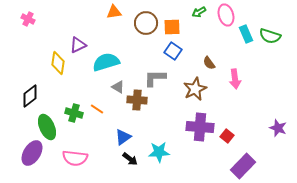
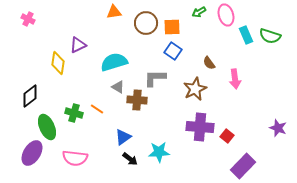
cyan rectangle: moved 1 px down
cyan semicircle: moved 8 px right
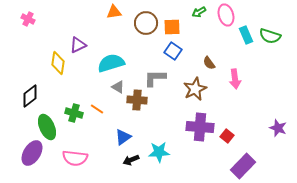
cyan semicircle: moved 3 px left, 1 px down
black arrow: moved 1 px right, 1 px down; rotated 119 degrees clockwise
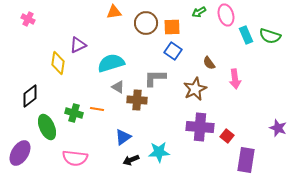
orange line: rotated 24 degrees counterclockwise
purple ellipse: moved 12 px left
purple rectangle: moved 3 px right, 6 px up; rotated 35 degrees counterclockwise
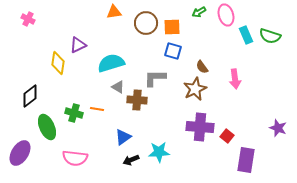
blue square: rotated 18 degrees counterclockwise
brown semicircle: moved 7 px left, 4 px down
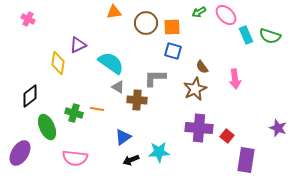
pink ellipse: rotated 30 degrees counterclockwise
cyan semicircle: rotated 52 degrees clockwise
purple cross: moved 1 px left, 1 px down
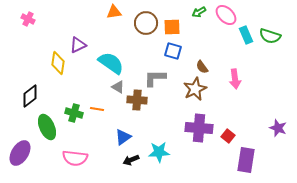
red square: moved 1 px right
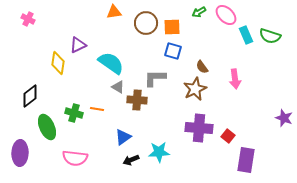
purple star: moved 6 px right, 10 px up
purple ellipse: rotated 30 degrees counterclockwise
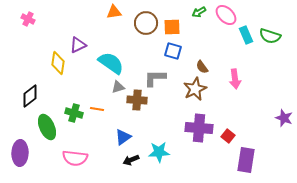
gray triangle: rotated 48 degrees counterclockwise
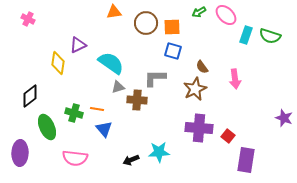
cyan rectangle: rotated 42 degrees clockwise
blue triangle: moved 19 px left, 8 px up; rotated 36 degrees counterclockwise
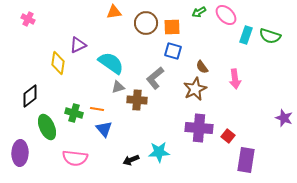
gray L-shape: rotated 40 degrees counterclockwise
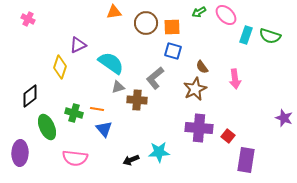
yellow diamond: moved 2 px right, 4 px down; rotated 10 degrees clockwise
